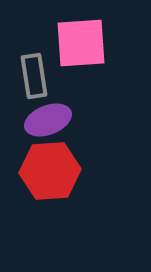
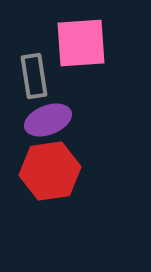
red hexagon: rotated 4 degrees counterclockwise
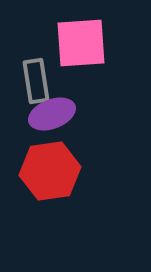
gray rectangle: moved 2 px right, 5 px down
purple ellipse: moved 4 px right, 6 px up
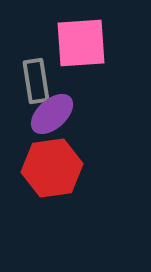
purple ellipse: rotated 21 degrees counterclockwise
red hexagon: moved 2 px right, 3 px up
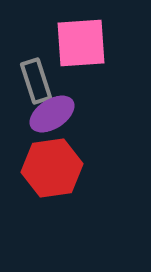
gray rectangle: rotated 9 degrees counterclockwise
purple ellipse: rotated 9 degrees clockwise
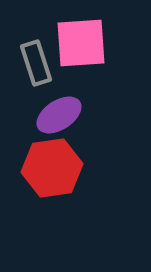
gray rectangle: moved 18 px up
purple ellipse: moved 7 px right, 1 px down
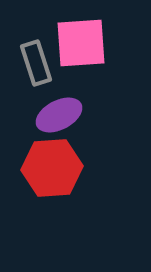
purple ellipse: rotated 6 degrees clockwise
red hexagon: rotated 4 degrees clockwise
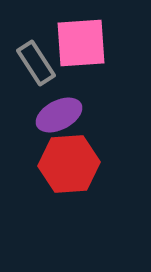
gray rectangle: rotated 15 degrees counterclockwise
red hexagon: moved 17 px right, 4 px up
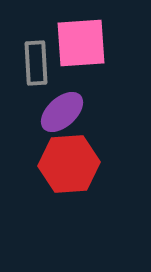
gray rectangle: rotated 30 degrees clockwise
purple ellipse: moved 3 px right, 3 px up; rotated 15 degrees counterclockwise
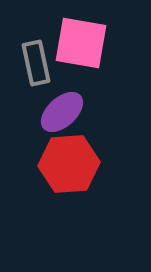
pink square: rotated 14 degrees clockwise
gray rectangle: rotated 9 degrees counterclockwise
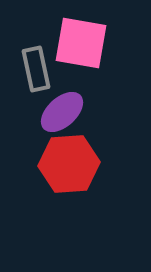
gray rectangle: moved 6 px down
